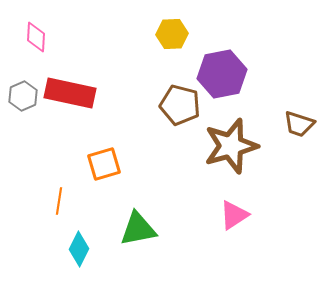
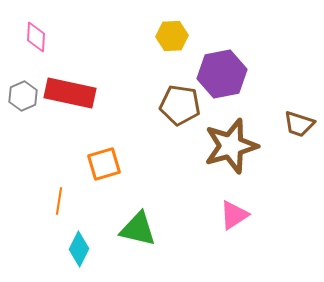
yellow hexagon: moved 2 px down
brown pentagon: rotated 6 degrees counterclockwise
green triangle: rotated 24 degrees clockwise
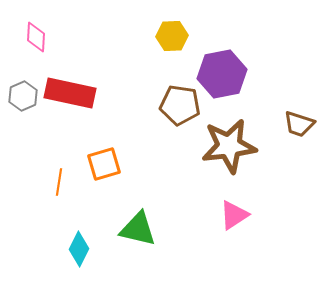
brown star: moved 2 px left; rotated 8 degrees clockwise
orange line: moved 19 px up
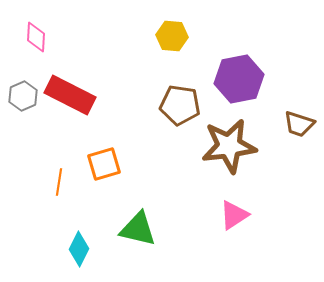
yellow hexagon: rotated 8 degrees clockwise
purple hexagon: moved 17 px right, 5 px down
red rectangle: moved 2 px down; rotated 15 degrees clockwise
